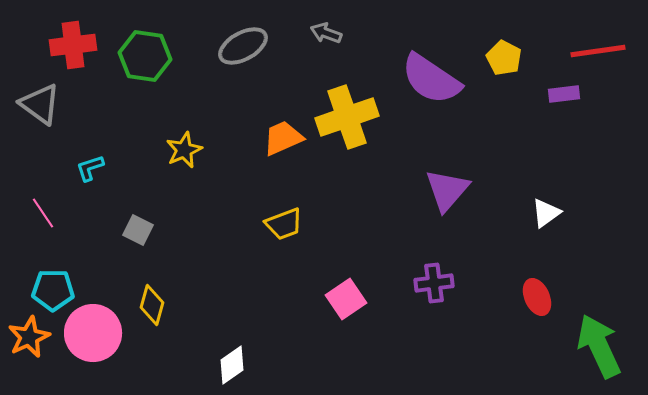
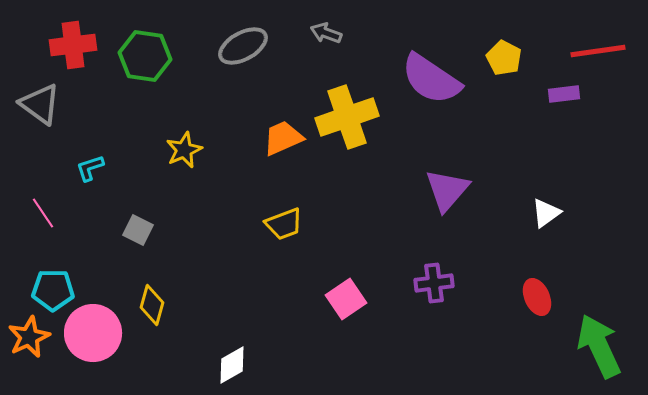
white diamond: rotated 6 degrees clockwise
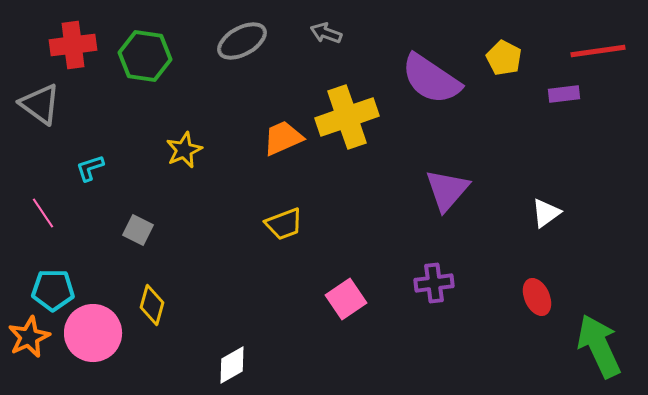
gray ellipse: moved 1 px left, 5 px up
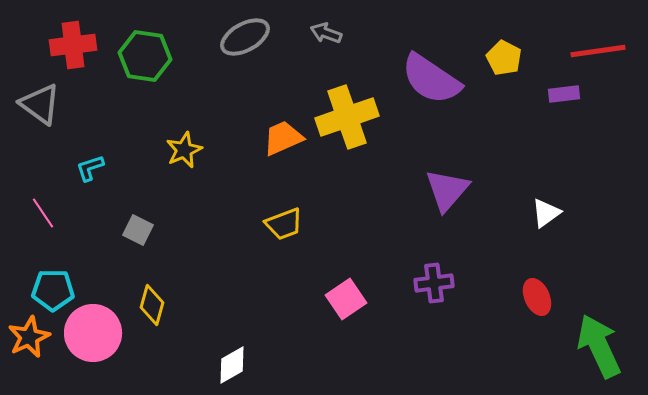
gray ellipse: moved 3 px right, 4 px up
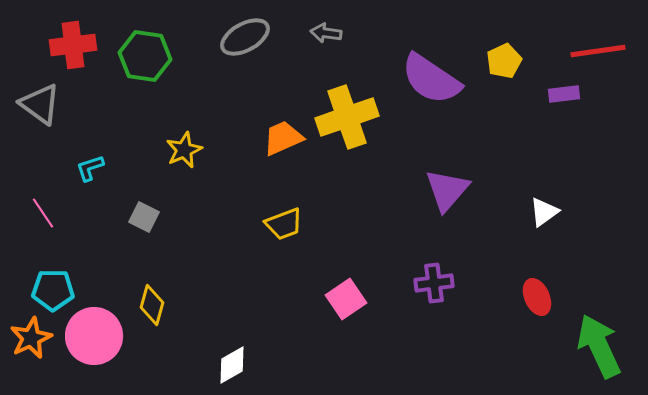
gray arrow: rotated 12 degrees counterclockwise
yellow pentagon: moved 3 px down; rotated 20 degrees clockwise
white triangle: moved 2 px left, 1 px up
gray square: moved 6 px right, 13 px up
pink circle: moved 1 px right, 3 px down
orange star: moved 2 px right, 1 px down
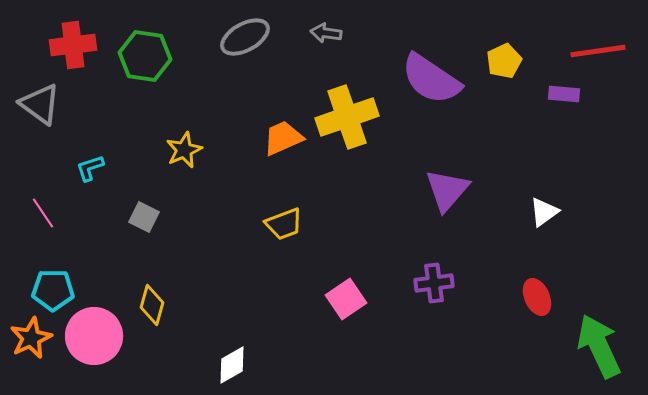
purple rectangle: rotated 12 degrees clockwise
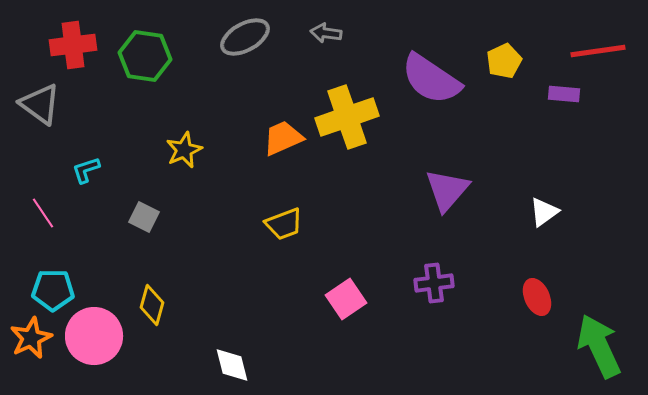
cyan L-shape: moved 4 px left, 2 px down
white diamond: rotated 75 degrees counterclockwise
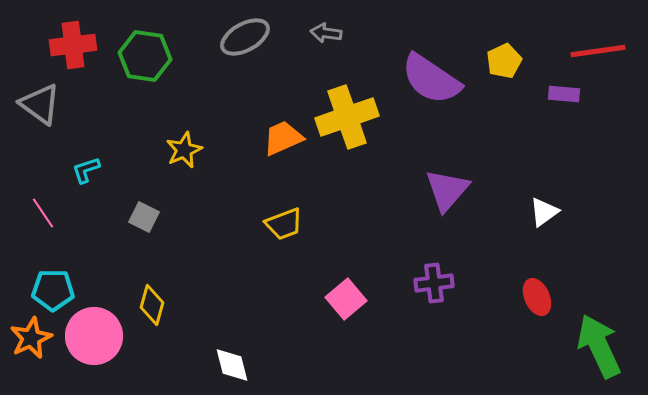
pink square: rotated 6 degrees counterclockwise
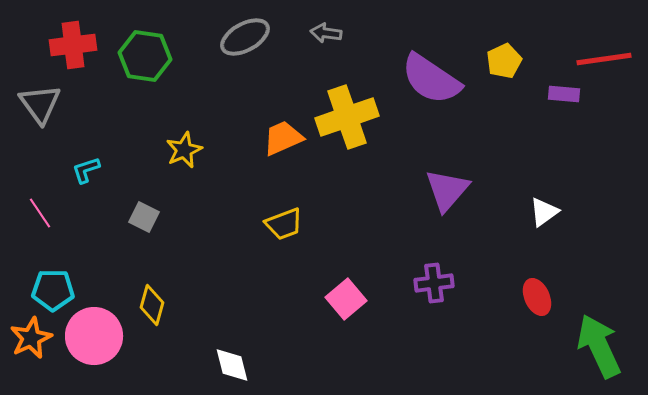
red line: moved 6 px right, 8 px down
gray triangle: rotated 18 degrees clockwise
pink line: moved 3 px left
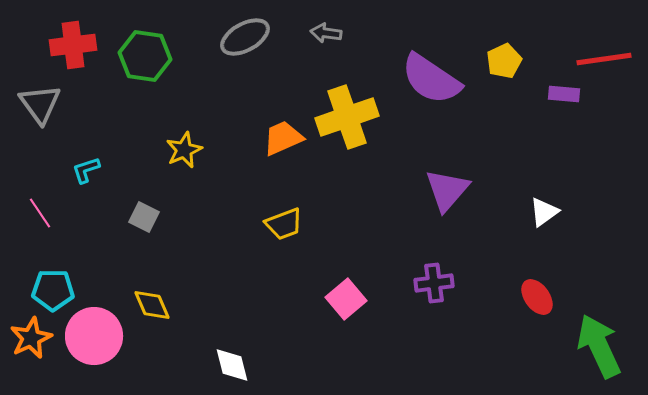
red ellipse: rotated 12 degrees counterclockwise
yellow diamond: rotated 39 degrees counterclockwise
